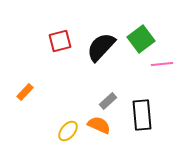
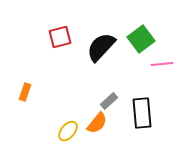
red square: moved 4 px up
orange rectangle: rotated 24 degrees counterclockwise
gray rectangle: moved 1 px right
black rectangle: moved 2 px up
orange semicircle: moved 2 px left, 2 px up; rotated 105 degrees clockwise
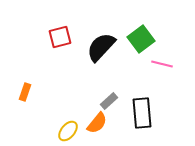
pink line: rotated 20 degrees clockwise
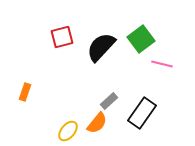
red square: moved 2 px right
black rectangle: rotated 40 degrees clockwise
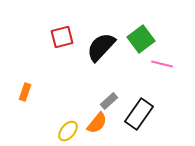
black rectangle: moved 3 px left, 1 px down
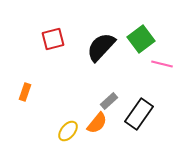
red square: moved 9 px left, 2 px down
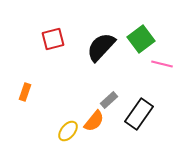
gray rectangle: moved 1 px up
orange semicircle: moved 3 px left, 2 px up
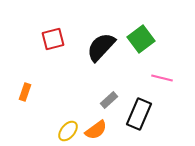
pink line: moved 14 px down
black rectangle: rotated 12 degrees counterclockwise
orange semicircle: moved 2 px right, 9 px down; rotated 15 degrees clockwise
